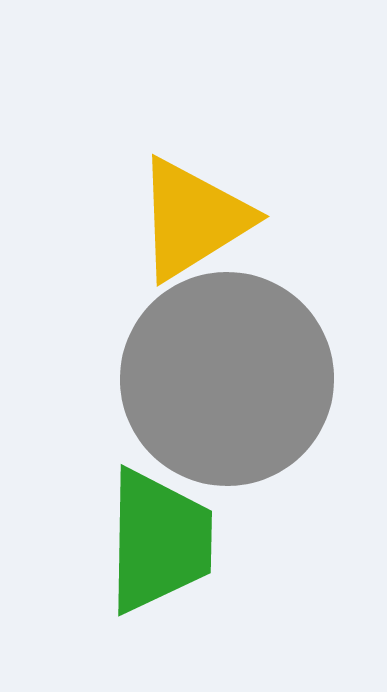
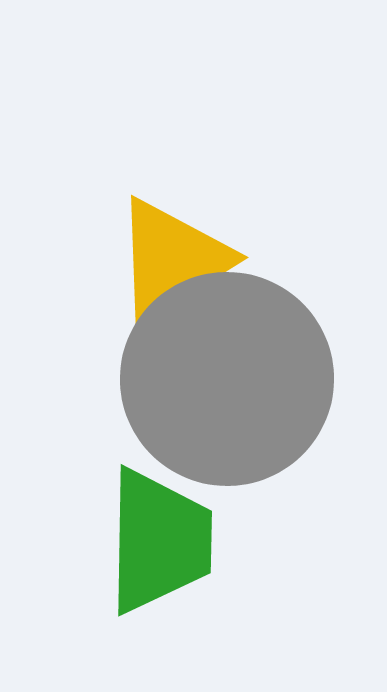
yellow triangle: moved 21 px left, 41 px down
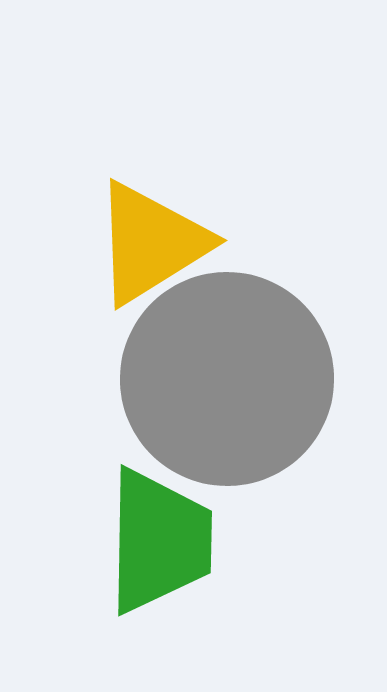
yellow triangle: moved 21 px left, 17 px up
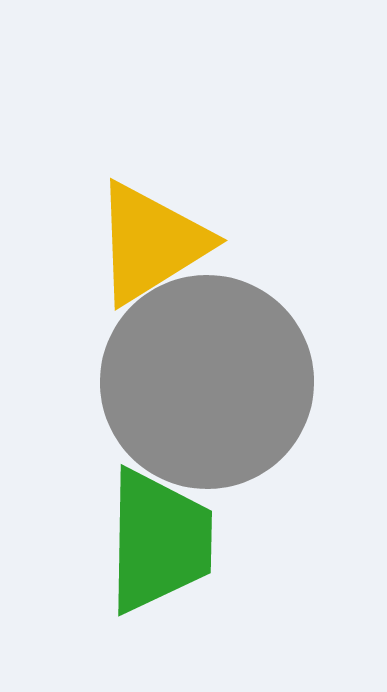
gray circle: moved 20 px left, 3 px down
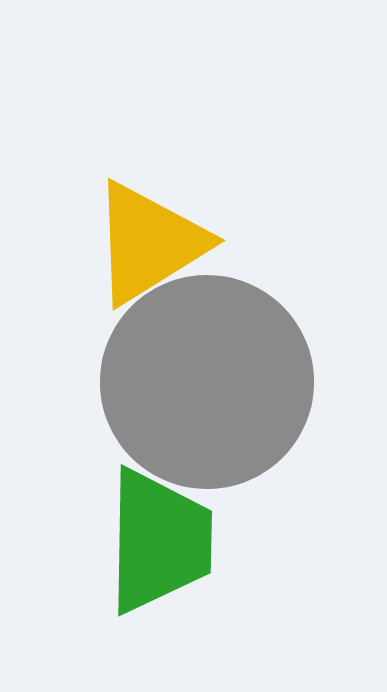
yellow triangle: moved 2 px left
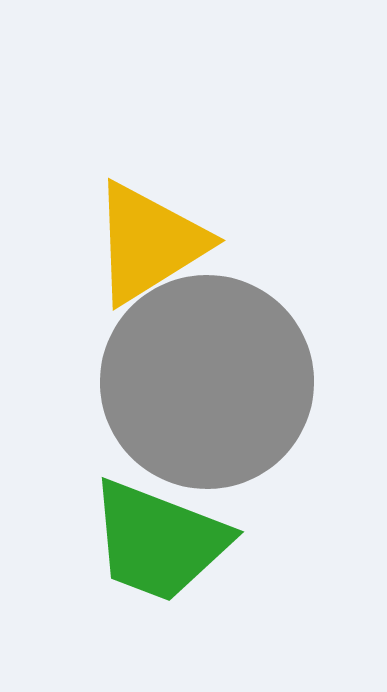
green trapezoid: rotated 110 degrees clockwise
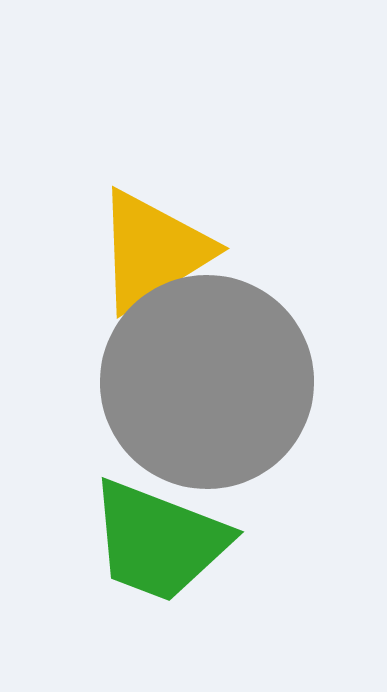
yellow triangle: moved 4 px right, 8 px down
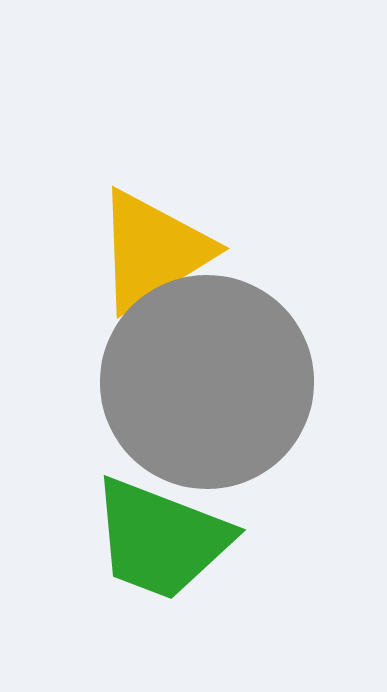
green trapezoid: moved 2 px right, 2 px up
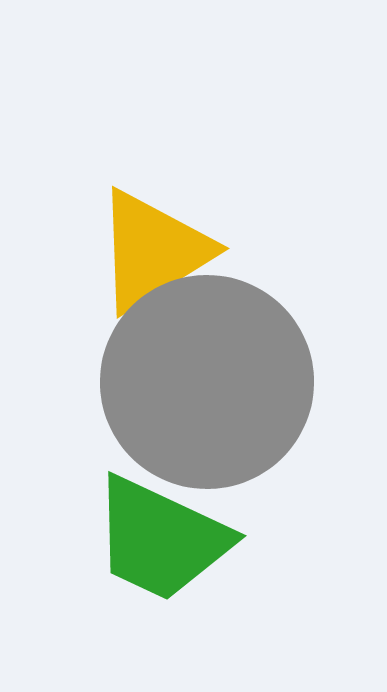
green trapezoid: rotated 4 degrees clockwise
